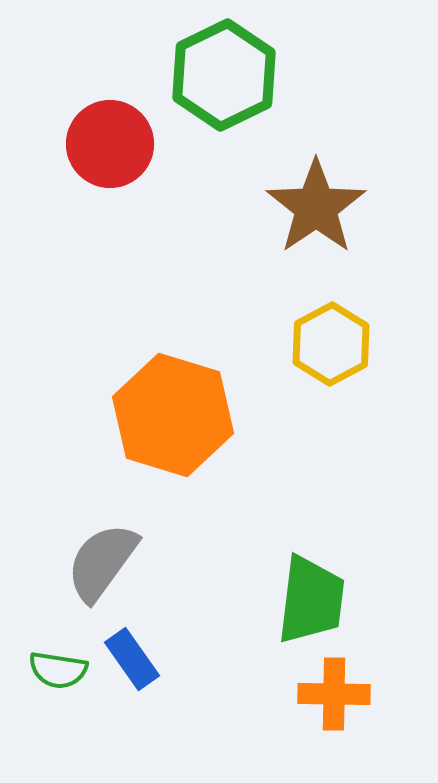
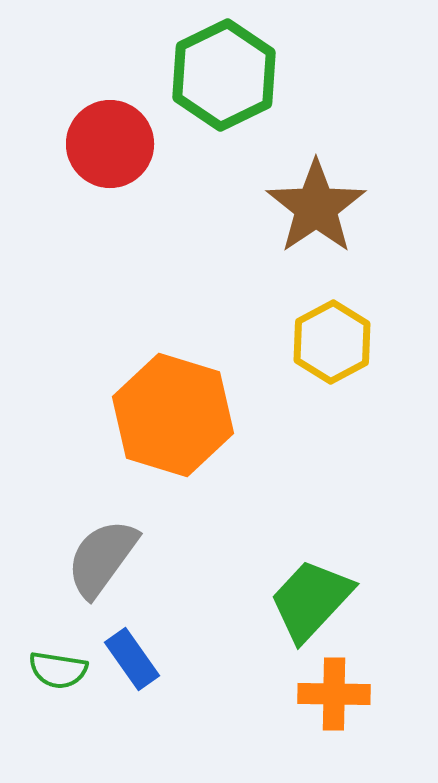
yellow hexagon: moved 1 px right, 2 px up
gray semicircle: moved 4 px up
green trapezoid: rotated 144 degrees counterclockwise
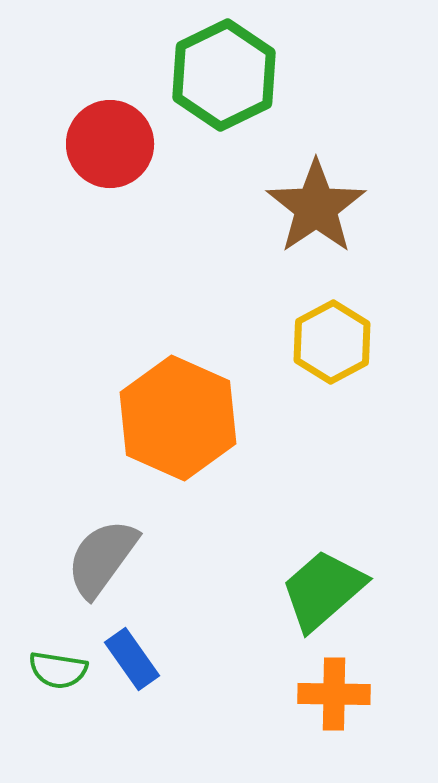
orange hexagon: moved 5 px right, 3 px down; rotated 7 degrees clockwise
green trapezoid: moved 12 px right, 10 px up; rotated 6 degrees clockwise
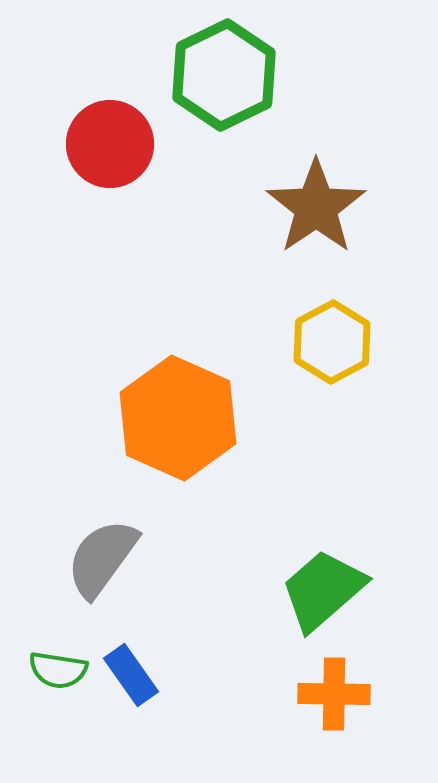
blue rectangle: moved 1 px left, 16 px down
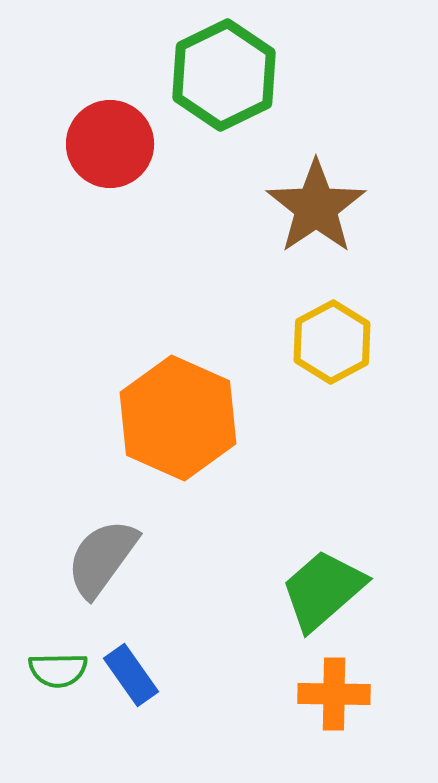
green semicircle: rotated 10 degrees counterclockwise
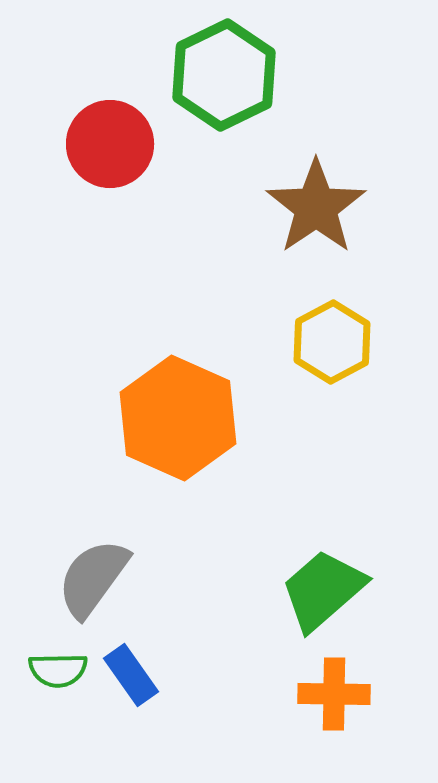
gray semicircle: moved 9 px left, 20 px down
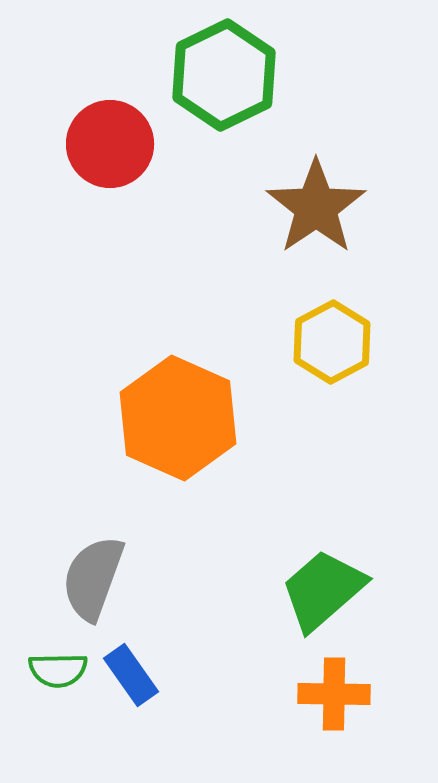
gray semicircle: rotated 16 degrees counterclockwise
